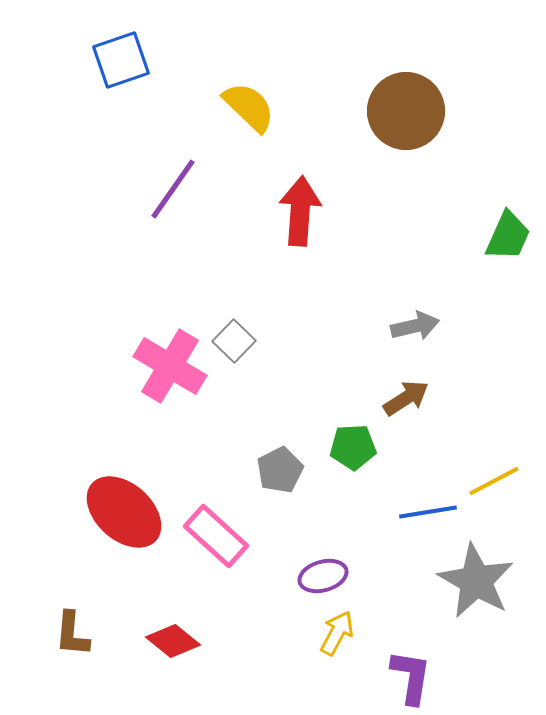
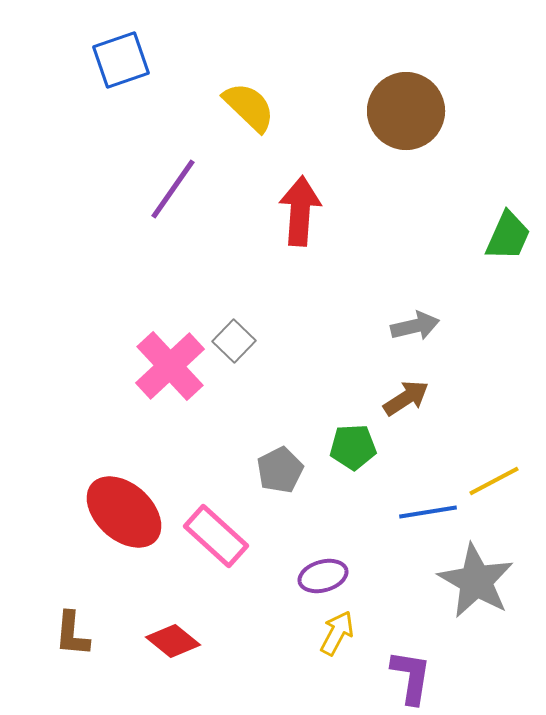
pink cross: rotated 16 degrees clockwise
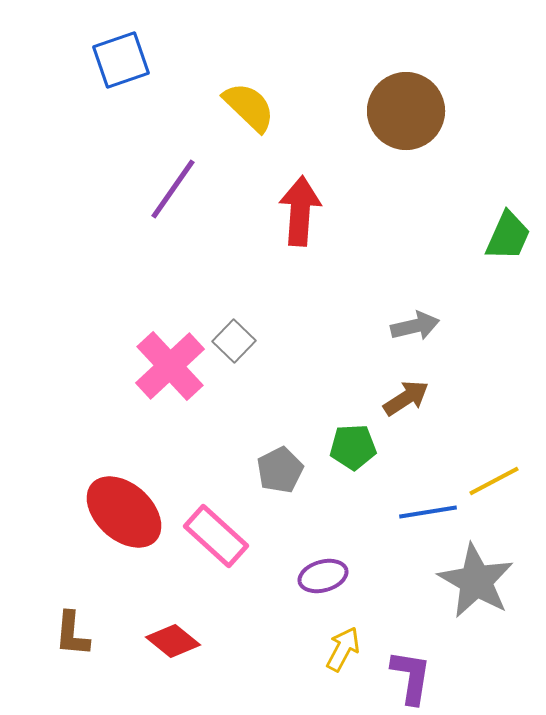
yellow arrow: moved 6 px right, 16 px down
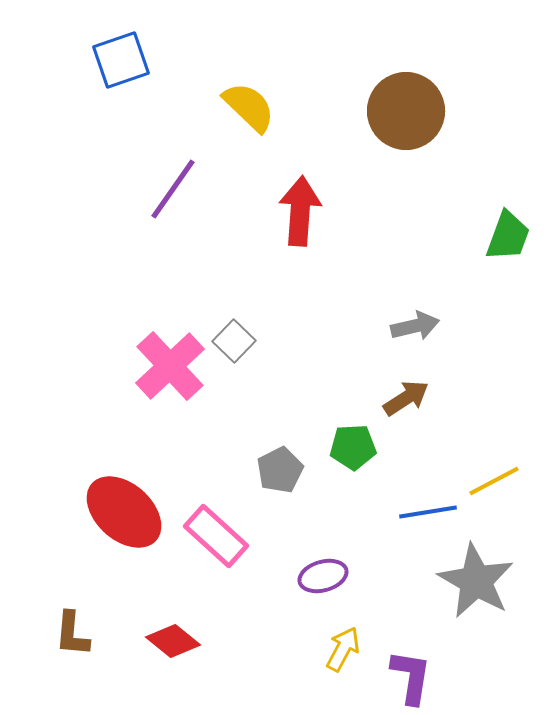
green trapezoid: rotated 4 degrees counterclockwise
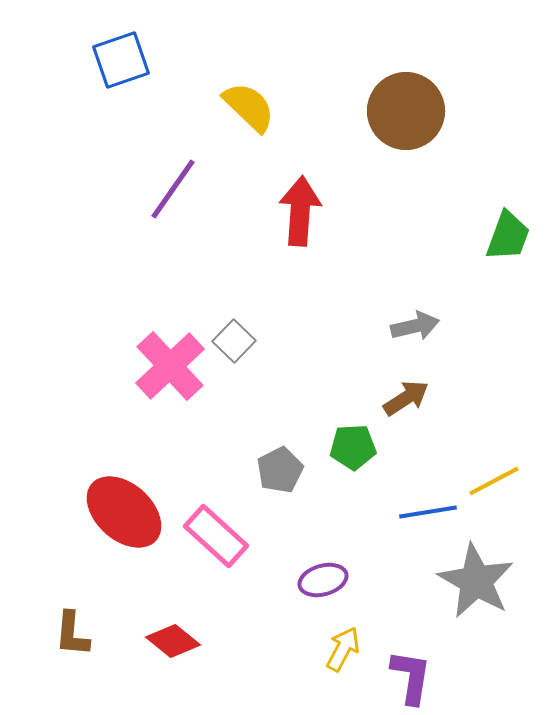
purple ellipse: moved 4 px down
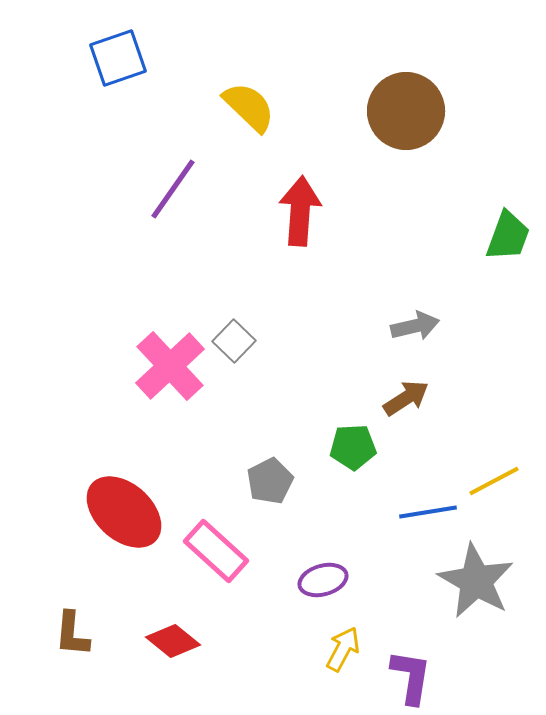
blue square: moved 3 px left, 2 px up
gray pentagon: moved 10 px left, 11 px down
pink rectangle: moved 15 px down
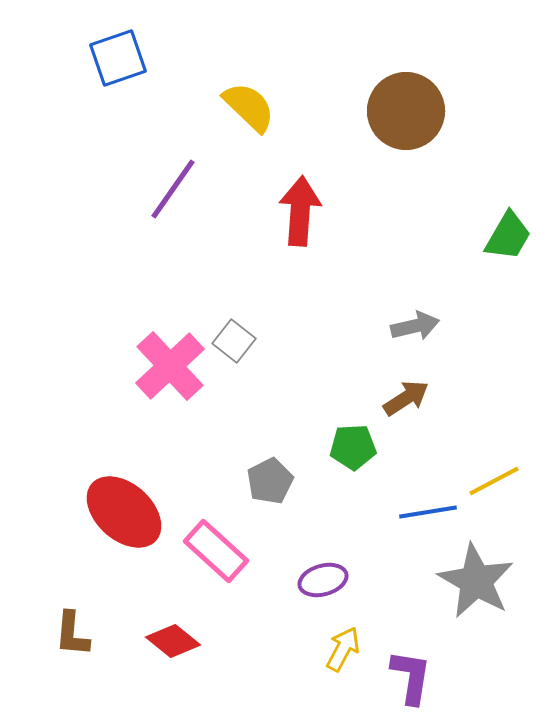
green trapezoid: rotated 10 degrees clockwise
gray square: rotated 6 degrees counterclockwise
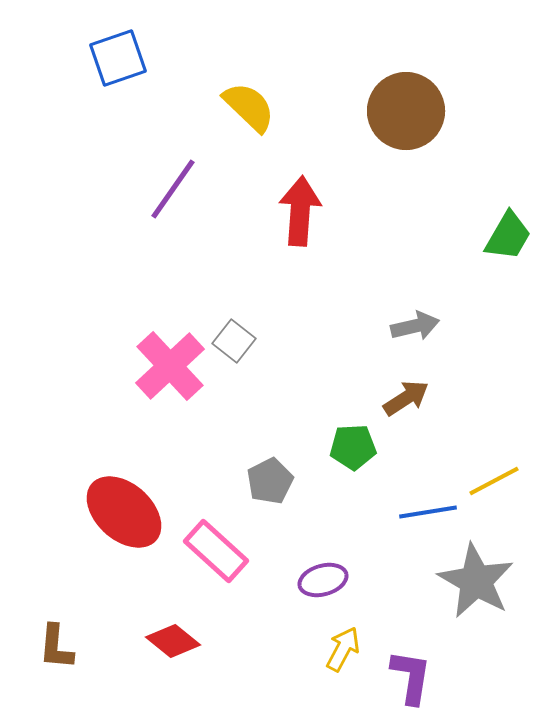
brown L-shape: moved 16 px left, 13 px down
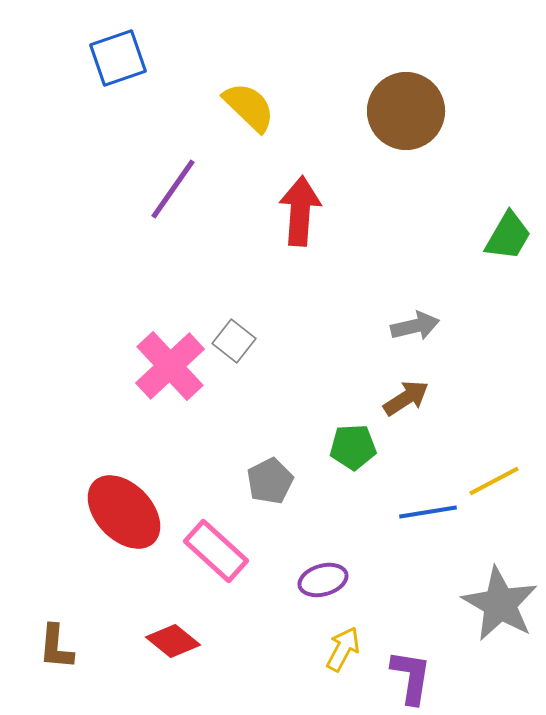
red ellipse: rotated 4 degrees clockwise
gray star: moved 24 px right, 23 px down
